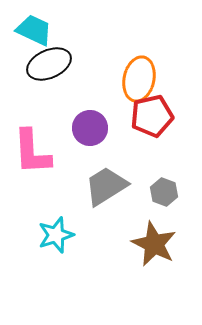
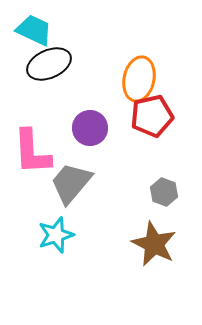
gray trapezoid: moved 35 px left, 3 px up; rotated 18 degrees counterclockwise
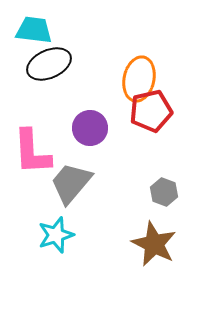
cyan trapezoid: rotated 18 degrees counterclockwise
red pentagon: moved 1 px left, 5 px up
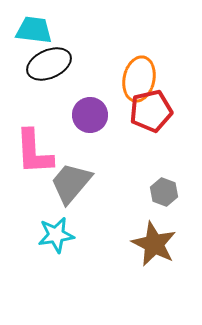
purple circle: moved 13 px up
pink L-shape: moved 2 px right
cyan star: rotated 9 degrees clockwise
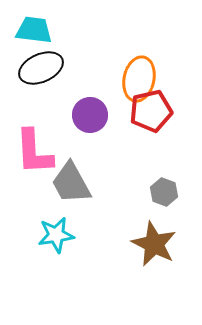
black ellipse: moved 8 px left, 4 px down
gray trapezoid: rotated 69 degrees counterclockwise
